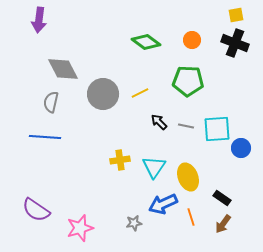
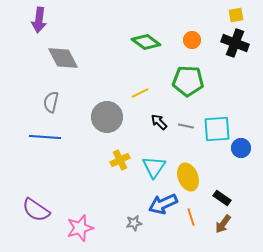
gray diamond: moved 11 px up
gray circle: moved 4 px right, 23 px down
yellow cross: rotated 18 degrees counterclockwise
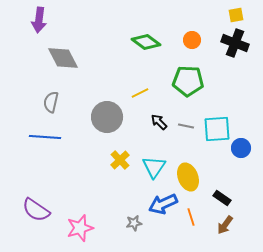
yellow cross: rotated 18 degrees counterclockwise
brown arrow: moved 2 px right, 1 px down
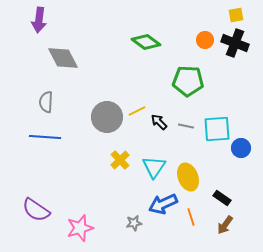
orange circle: moved 13 px right
yellow line: moved 3 px left, 18 px down
gray semicircle: moved 5 px left; rotated 10 degrees counterclockwise
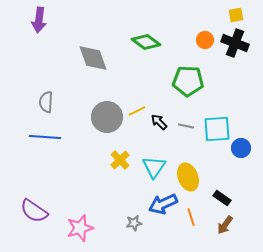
gray diamond: moved 30 px right; rotated 8 degrees clockwise
purple semicircle: moved 2 px left, 1 px down
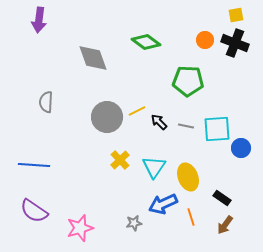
blue line: moved 11 px left, 28 px down
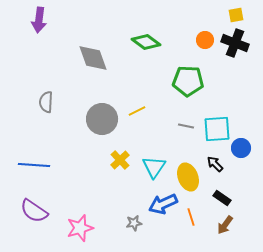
gray circle: moved 5 px left, 2 px down
black arrow: moved 56 px right, 42 px down
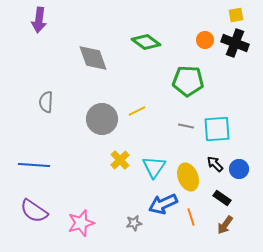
blue circle: moved 2 px left, 21 px down
pink star: moved 1 px right, 5 px up
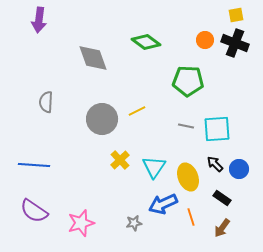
brown arrow: moved 3 px left, 3 px down
